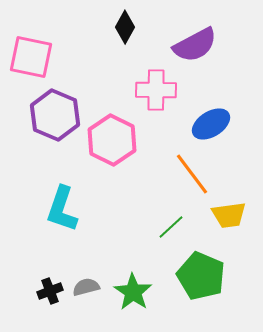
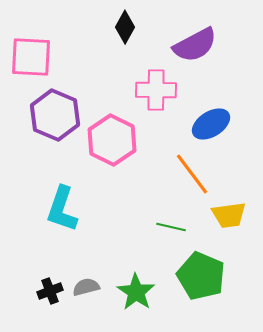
pink square: rotated 9 degrees counterclockwise
green line: rotated 56 degrees clockwise
green star: moved 3 px right
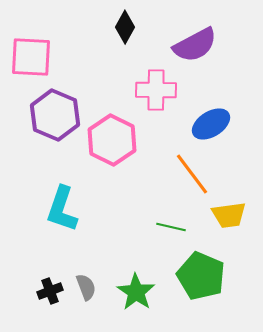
gray semicircle: rotated 84 degrees clockwise
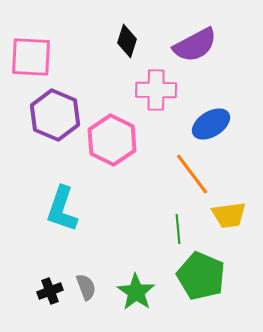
black diamond: moved 2 px right, 14 px down; rotated 12 degrees counterclockwise
green line: moved 7 px right, 2 px down; rotated 72 degrees clockwise
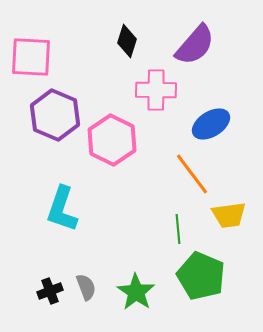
purple semicircle: rotated 21 degrees counterclockwise
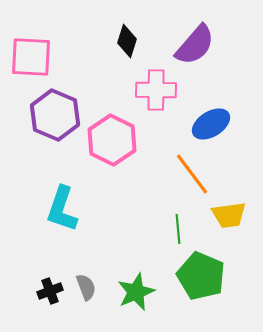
green star: rotated 15 degrees clockwise
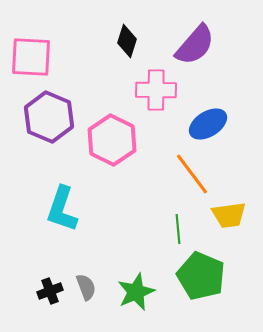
purple hexagon: moved 6 px left, 2 px down
blue ellipse: moved 3 px left
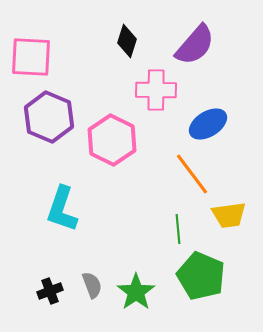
gray semicircle: moved 6 px right, 2 px up
green star: rotated 12 degrees counterclockwise
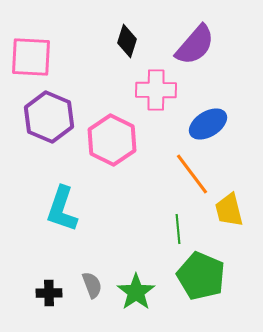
yellow trapezoid: moved 5 px up; rotated 84 degrees clockwise
black cross: moved 1 px left, 2 px down; rotated 20 degrees clockwise
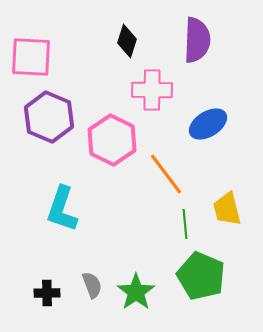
purple semicircle: moved 2 px right, 5 px up; rotated 39 degrees counterclockwise
pink cross: moved 4 px left
orange line: moved 26 px left
yellow trapezoid: moved 2 px left, 1 px up
green line: moved 7 px right, 5 px up
black cross: moved 2 px left
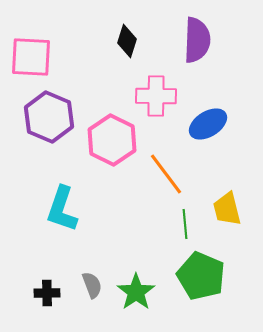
pink cross: moved 4 px right, 6 px down
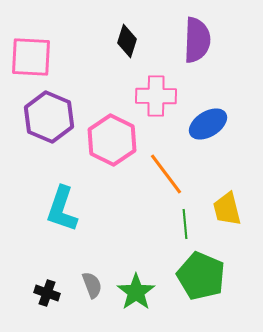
black cross: rotated 20 degrees clockwise
